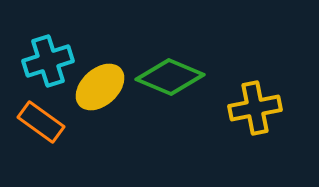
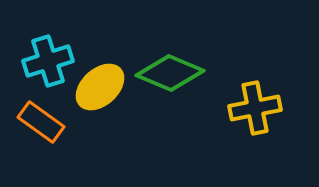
green diamond: moved 4 px up
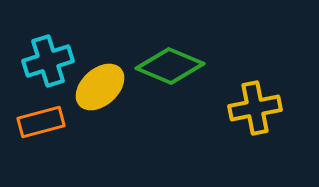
green diamond: moved 7 px up
orange rectangle: rotated 51 degrees counterclockwise
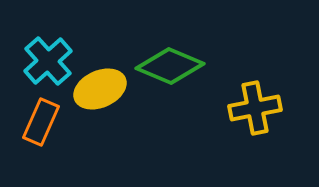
cyan cross: rotated 24 degrees counterclockwise
yellow ellipse: moved 2 px down; rotated 18 degrees clockwise
orange rectangle: rotated 51 degrees counterclockwise
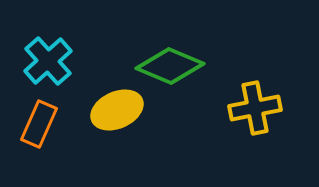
yellow ellipse: moved 17 px right, 21 px down
orange rectangle: moved 2 px left, 2 px down
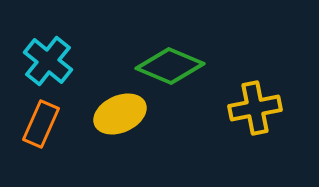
cyan cross: rotated 9 degrees counterclockwise
yellow ellipse: moved 3 px right, 4 px down
orange rectangle: moved 2 px right
